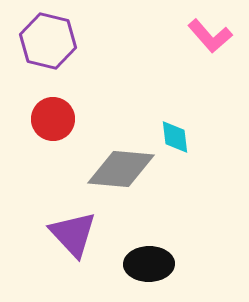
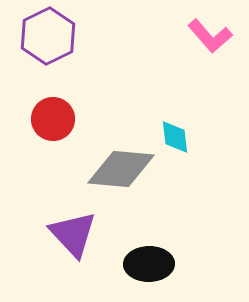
purple hexagon: moved 5 px up; rotated 20 degrees clockwise
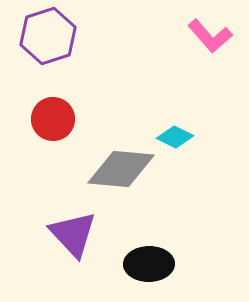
purple hexagon: rotated 8 degrees clockwise
cyan diamond: rotated 57 degrees counterclockwise
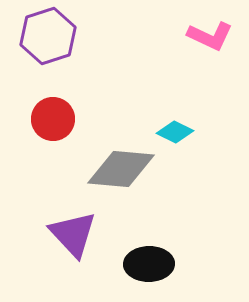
pink L-shape: rotated 24 degrees counterclockwise
cyan diamond: moved 5 px up
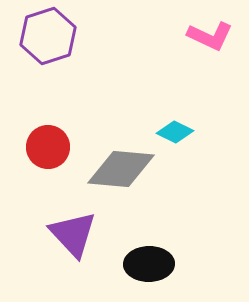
red circle: moved 5 px left, 28 px down
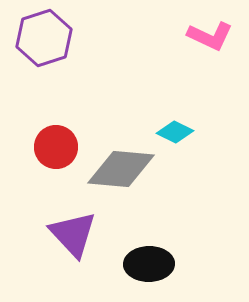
purple hexagon: moved 4 px left, 2 px down
red circle: moved 8 px right
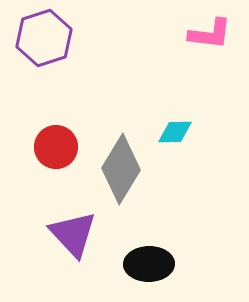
pink L-shape: moved 2 px up; rotated 18 degrees counterclockwise
cyan diamond: rotated 27 degrees counterclockwise
gray diamond: rotated 64 degrees counterclockwise
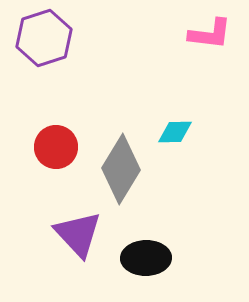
purple triangle: moved 5 px right
black ellipse: moved 3 px left, 6 px up
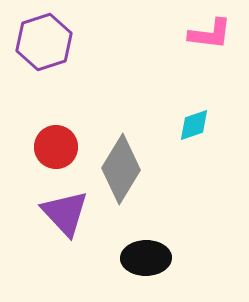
purple hexagon: moved 4 px down
cyan diamond: moved 19 px right, 7 px up; rotated 18 degrees counterclockwise
purple triangle: moved 13 px left, 21 px up
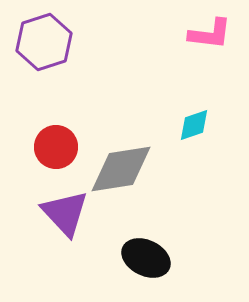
gray diamond: rotated 50 degrees clockwise
black ellipse: rotated 27 degrees clockwise
